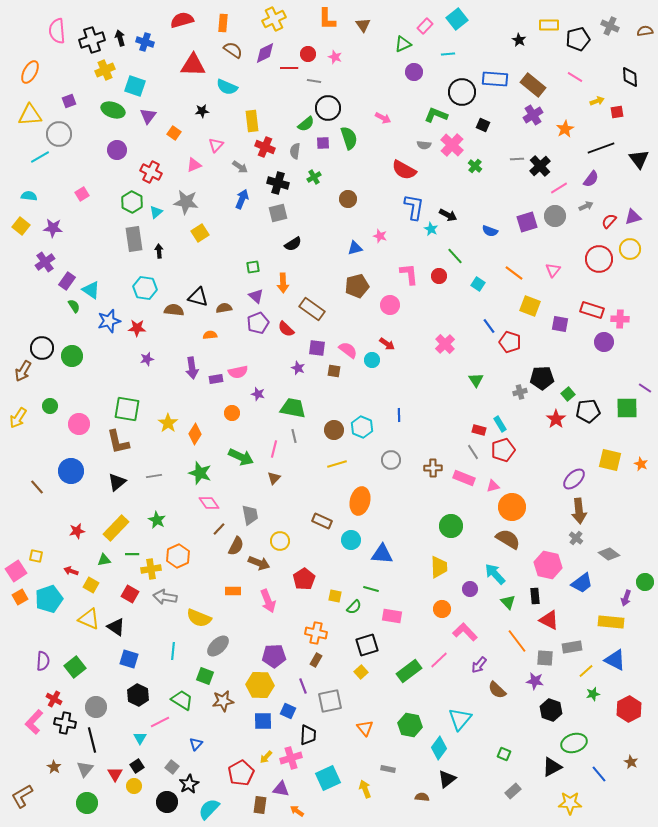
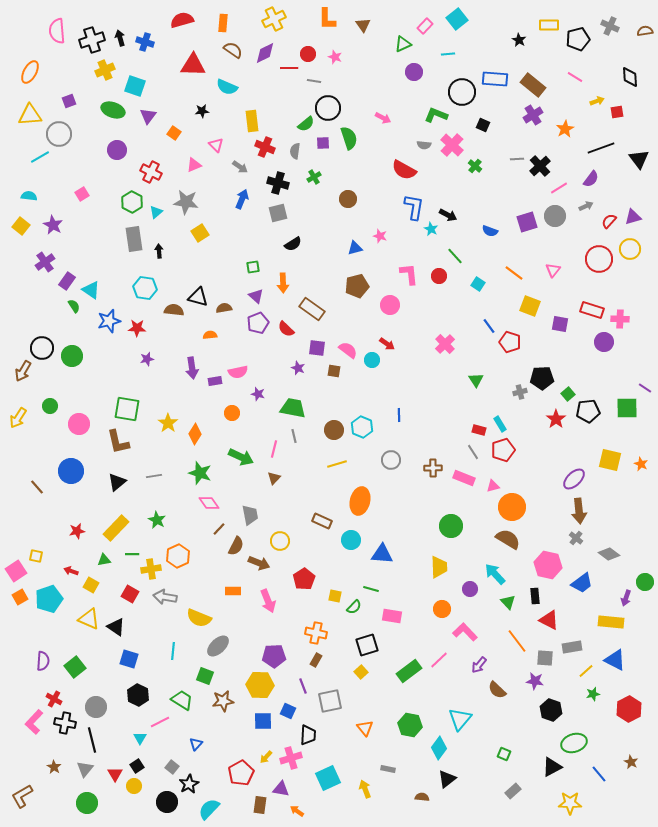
pink triangle at (216, 145): rotated 28 degrees counterclockwise
purple star at (53, 228): moved 3 px up; rotated 24 degrees clockwise
purple rectangle at (216, 379): moved 1 px left, 2 px down
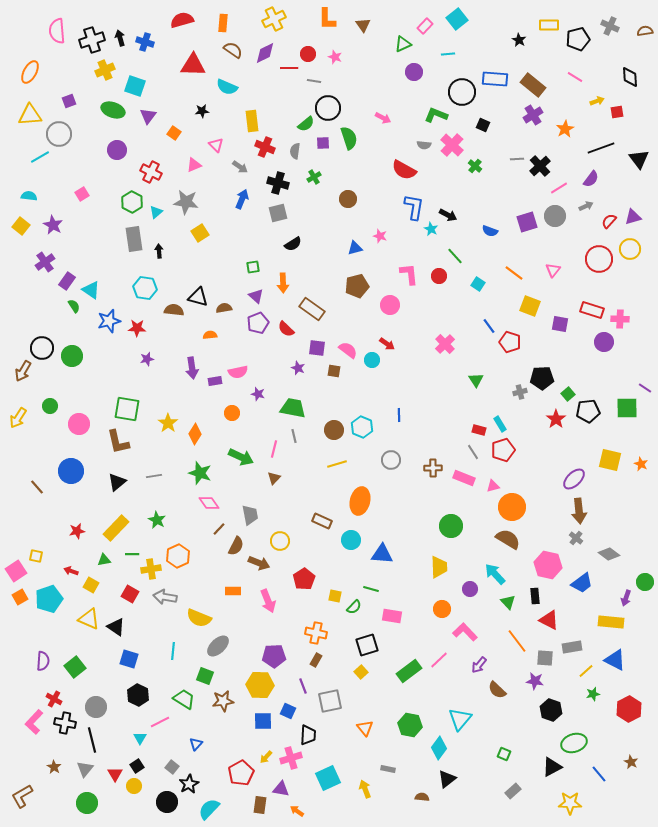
green trapezoid at (182, 700): moved 2 px right, 1 px up
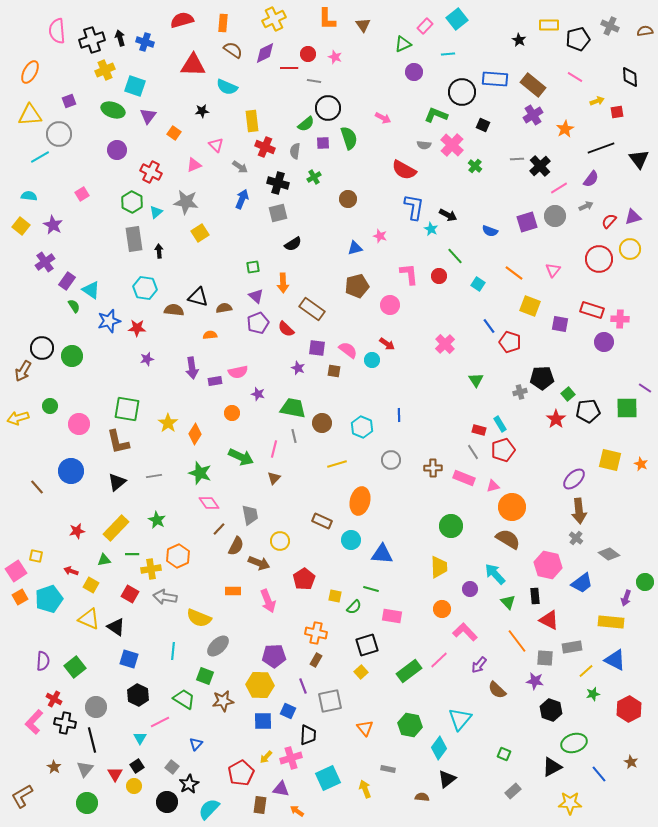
yellow arrow at (18, 418): rotated 40 degrees clockwise
brown circle at (334, 430): moved 12 px left, 7 px up
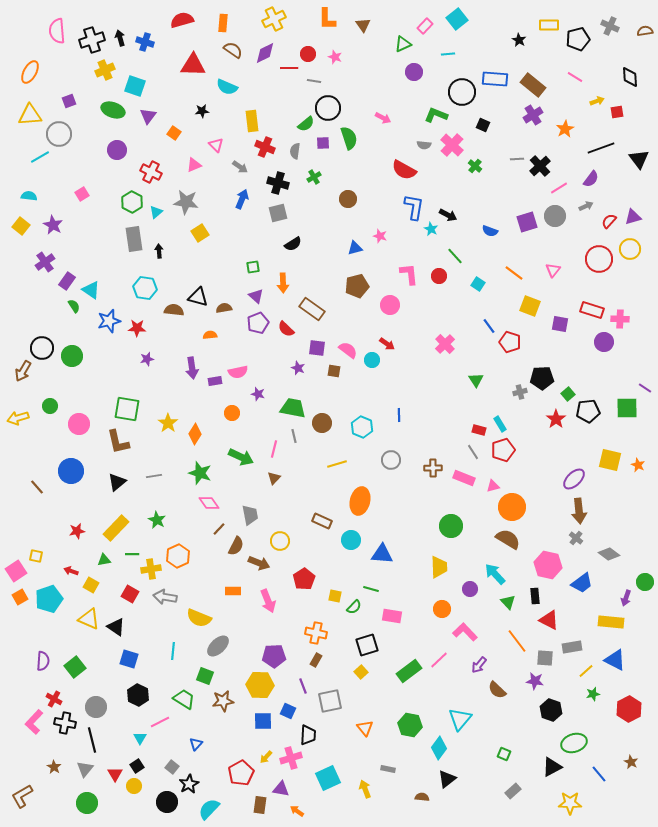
orange star at (641, 464): moved 3 px left, 1 px down
